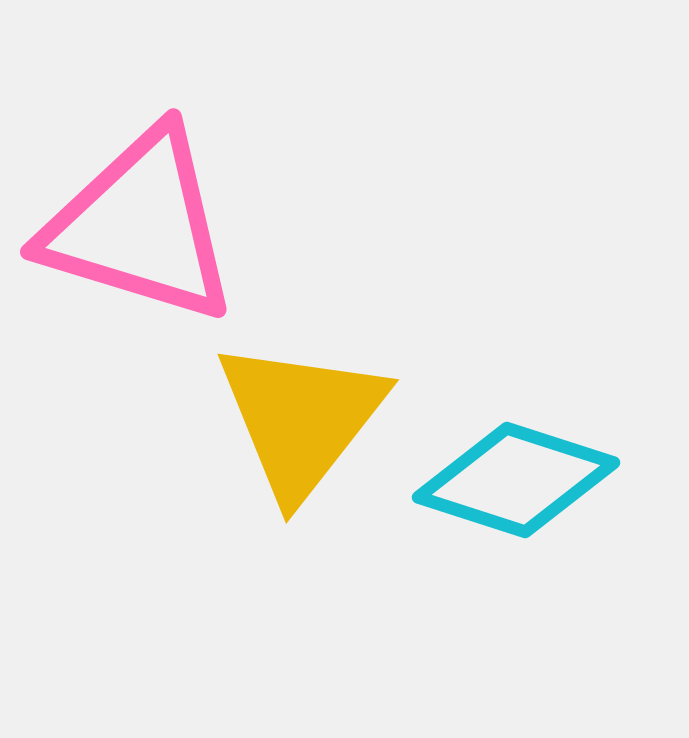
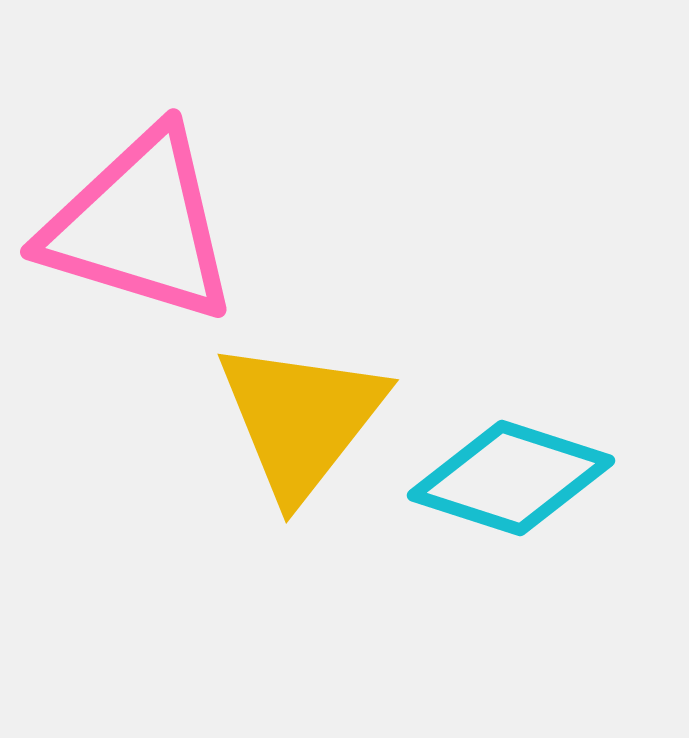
cyan diamond: moved 5 px left, 2 px up
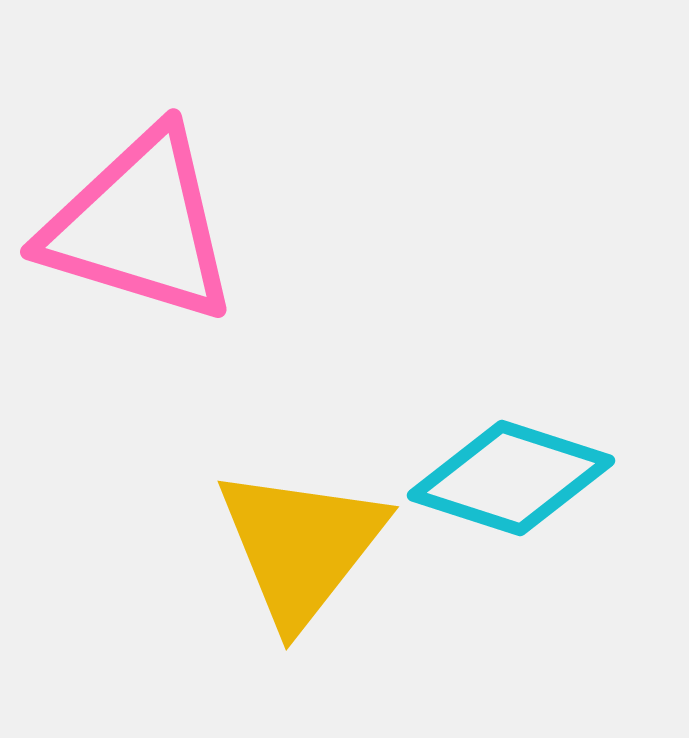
yellow triangle: moved 127 px down
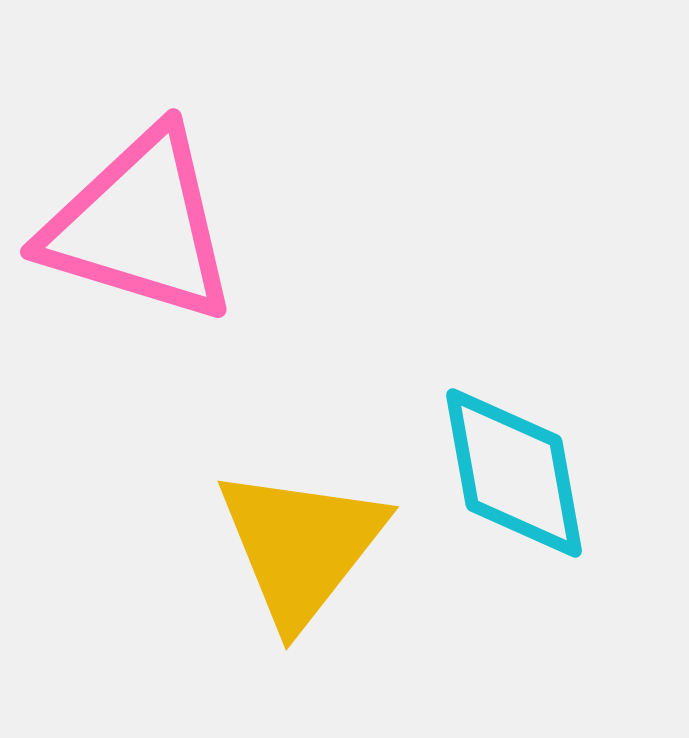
cyan diamond: moved 3 px right, 5 px up; rotated 62 degrees clockwise
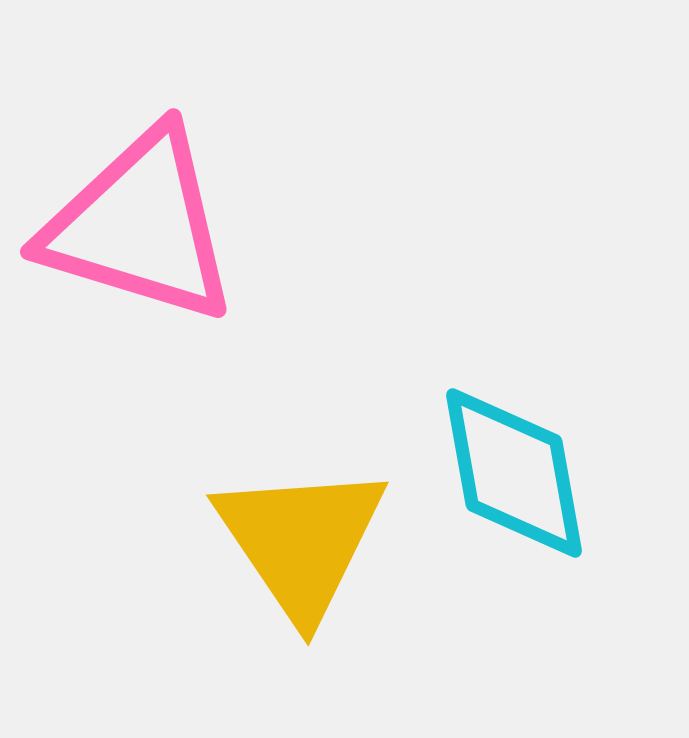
yellow triangle: moved 5 px up; rotated 12 degrees counterclockwise
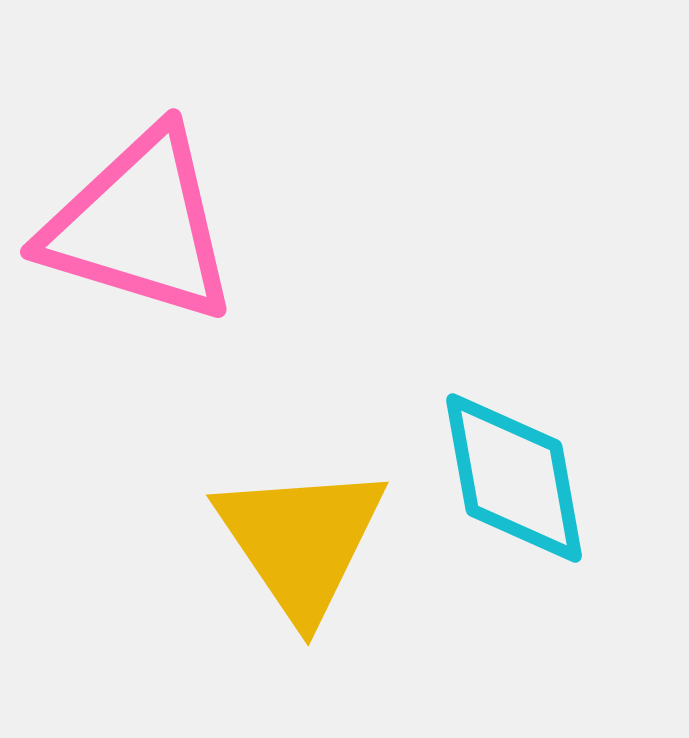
cyan diamond: moved 5 px down
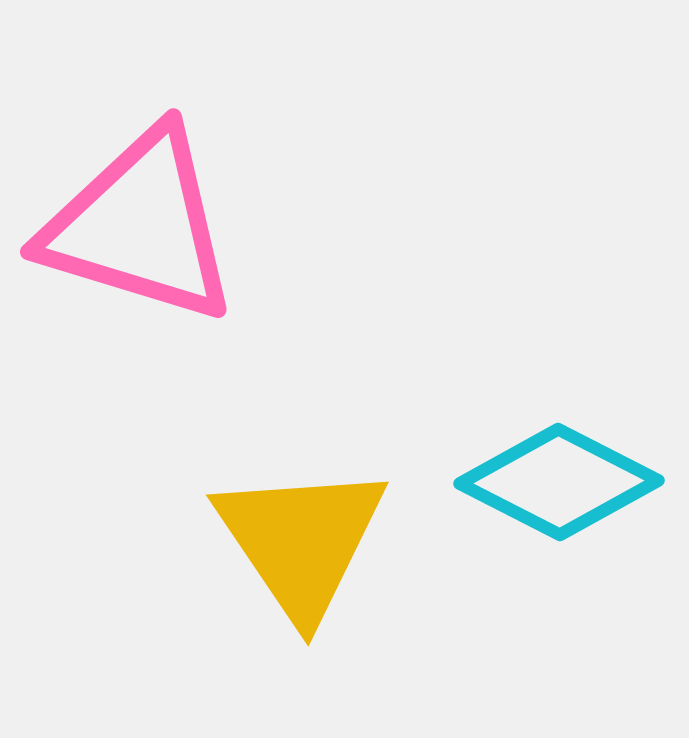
cyan diamond: moved 45 px right, 4 px down; rotated 53 degrees counterclockwise
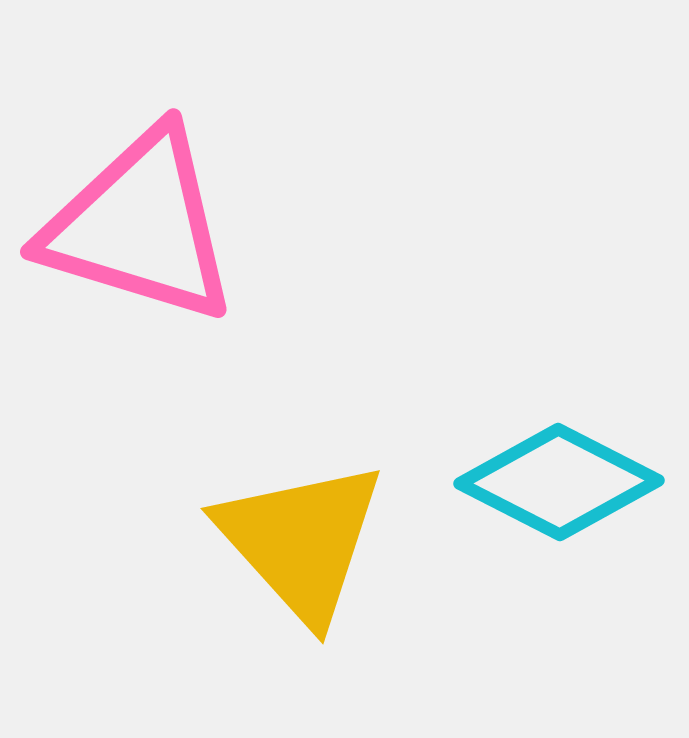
yellow triangle: rotated 8 degrees counterclockwise
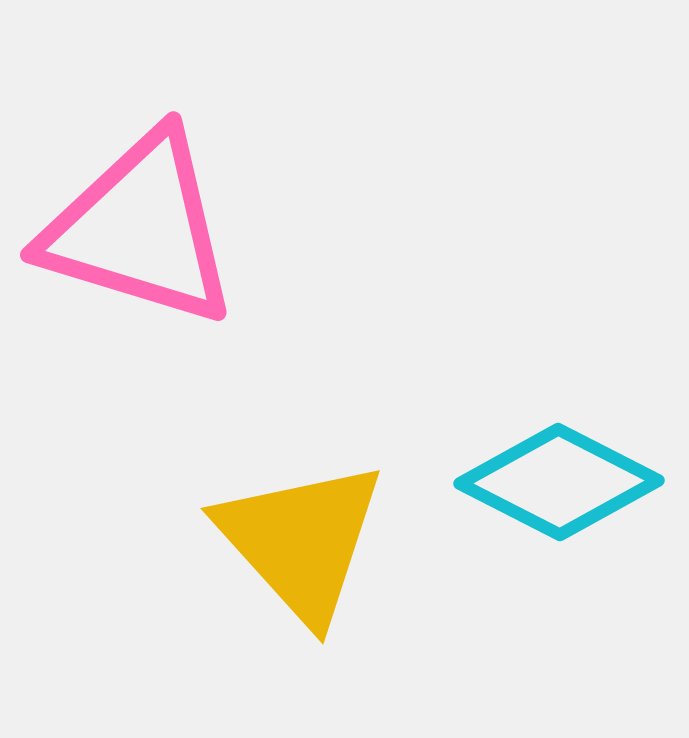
pink triangle: moved 3 px down
